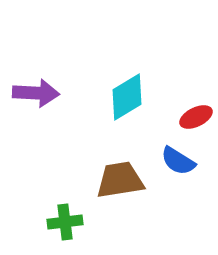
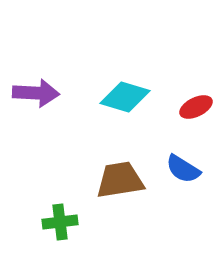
cyan diamond: moved 2 px left; rotated 48 degrees clockwise
red ellipse: moved 10 px up
blue semicircle: moved 5 px right, 8 px down
green cross: moved 5 px left
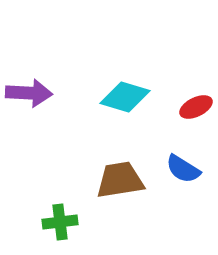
purple arrow: moved 7 px left
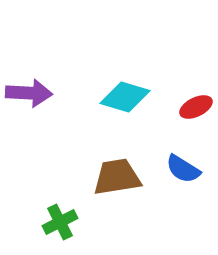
brown trapezoid: moved 3 px left, 3 px up
green cross: rotated 20 degrees counterclockwise
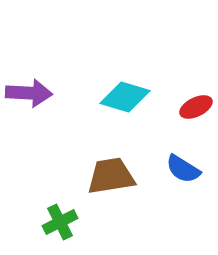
brown trapezoid: moved 6 px left, 1 px up
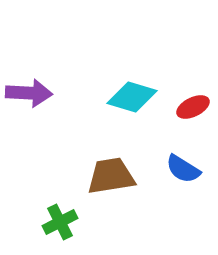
cyan diamond: moved 7 px right
red ellipse: moved 3 px left
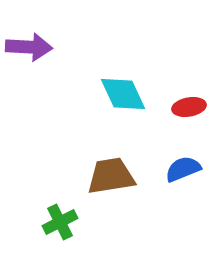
purple arrow: moved 46 px up
cyan diamond: moved 9 px left, 3 px up; rotated 48 degrees clockwise
red ellipse: moved 4 px left; rotated 16 degrees clockwise
blue semicircle: rotated 126 degrees clockwise
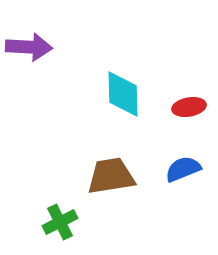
cyan diamond: rotated 24 degrees clockwise
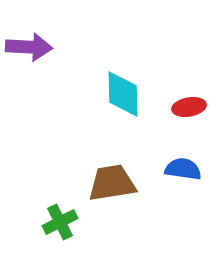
blue semicircle: rotated 30 degrees clockwise
brown trapezoid: moved 1 px right, 7 px down
